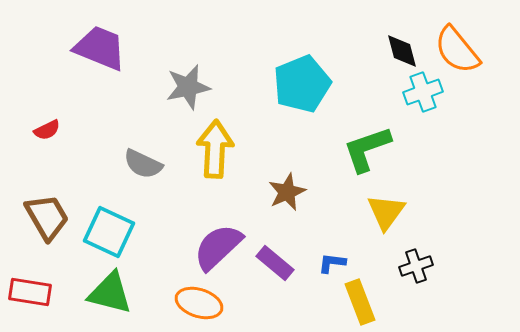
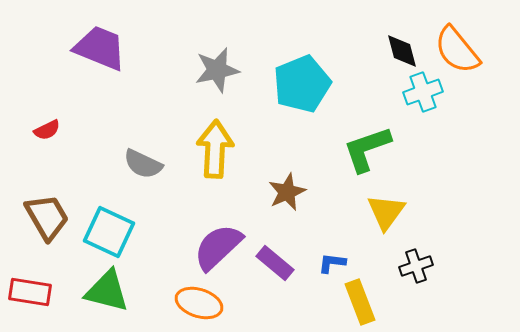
gray star: moved 29 px right, 17 px up
green triangle: moved 3 px left, 2 px up
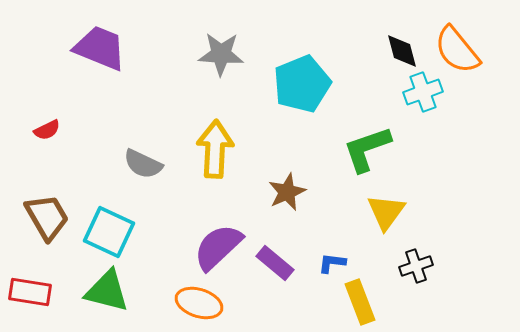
gray star: moved 4 px right, 16 px up; rotated 15 degrees clockwise
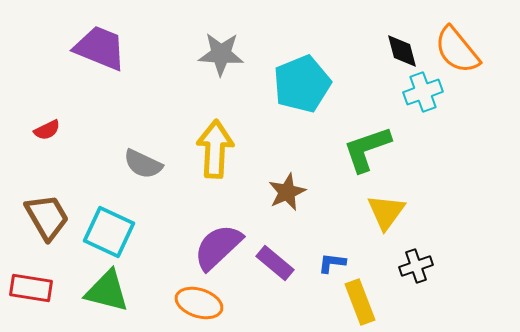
red rectangle: moved 1 px right, 4 px up
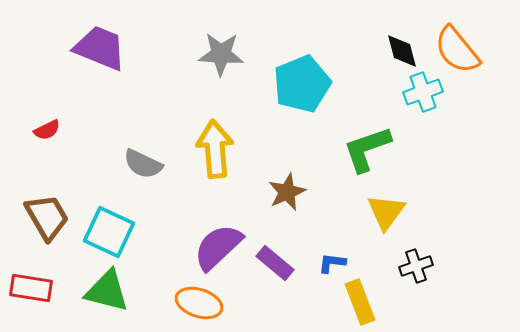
yellow arrow: rotated 8 degrees counterclockwise
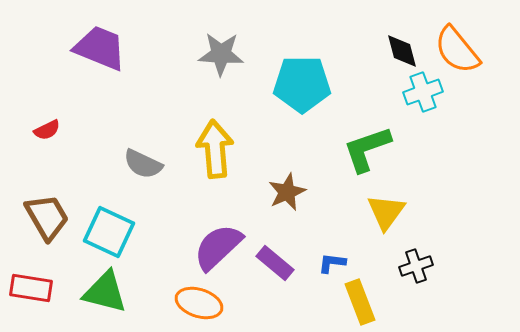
cyan pentagon: rotated 22 degrees clockwise
green triangle: moved 2 px left, 1 px down
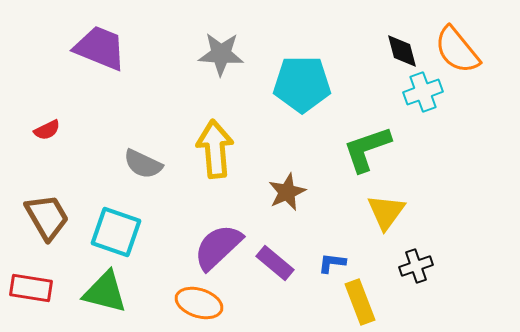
cyan square: moved 7 px right; rotated 6 degrees counterclockwise
